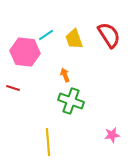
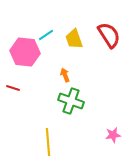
pink star: moved 1 px right
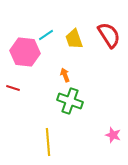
green cross: moved 1 px left
pink star: rotated 28 degrees clockwise
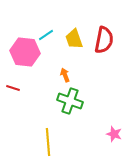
red semicircle: moved 5 px left, 5 px down; rotated 44 degrees clockwise
pink star: moved 1 px right, 1 px up
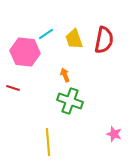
cyan line: moved 1 px up
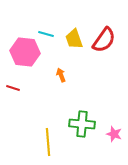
cyan line: rotated 49 degrees clockwise
red semicircle: rotated 24 degrees clockwise
orange arrow: moved 4 px left
green cross: moved 12 px right, 23 px down; rotated 15 degrees counterclockwise
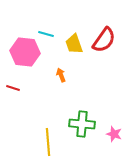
yellow trapezoid: moved 5 px down
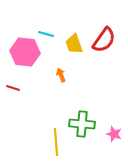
yellow line: moved 8 px right
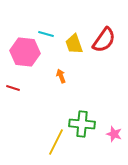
orange arrow: moved 1 px down
yellow line: rotated 32 degrees clockwise
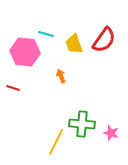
pink star: moved 3 px left, 1 px up
